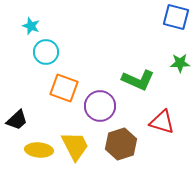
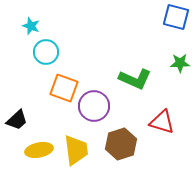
green L-shape: moved 3 px left, 1 px up
purple circle: moved 6 px left
yellow trapezoid: moved 1 px right, 4 px down; rotated 20 degrees clockwise
yellow ellipse: rotated 16 degrees counterclockwise
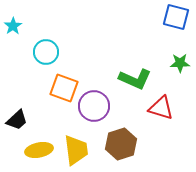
cyan star: moved 18 px left; rotated 18 degrees clockwise
red triangle: moved 1 px left, 14 px up
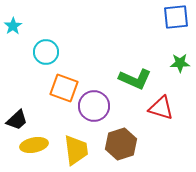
blue square: rotated 20 degrees counterclockwise
yellow ellipse: moved 5 px left, 5 px up
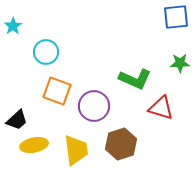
orange square: moved 7 px left, 3 px down
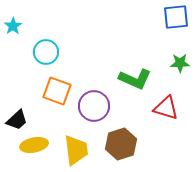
red triangle: moved 5 px right
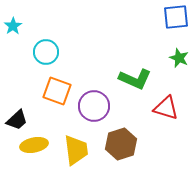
green star: moved 1 px left, 5 px up; rotated 24 degrees clockwise
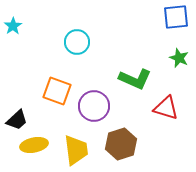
cyan circle: moved 31 px right, 10 px up
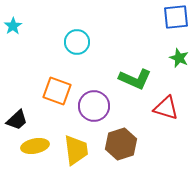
yellow ellipse: moved 1 px right, 1 px down
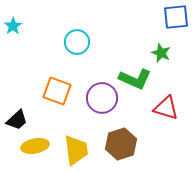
green star: moved 18 px left, 5 px up
purple circle: moved 8 px right, 8 px up
